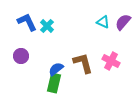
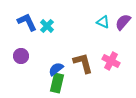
green rectangle: moved 3 px right
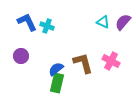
cyan cross: rotated 24 degrees counterclockwise
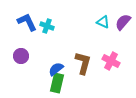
brown L-shape: rotated 30 degrees clockwise
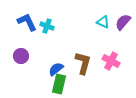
green rectangle: moved 2 px right, 1 px down
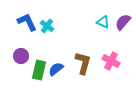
cyan cross: rotated 16 degrees clockwise
green rectangle: moved 20 px left, 14 px up
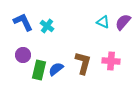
blue L-shape: moved 4 px left
purple circle: moved 2 px right, 1 px up
pink cross: rotated 24 degrees counterclockwise
